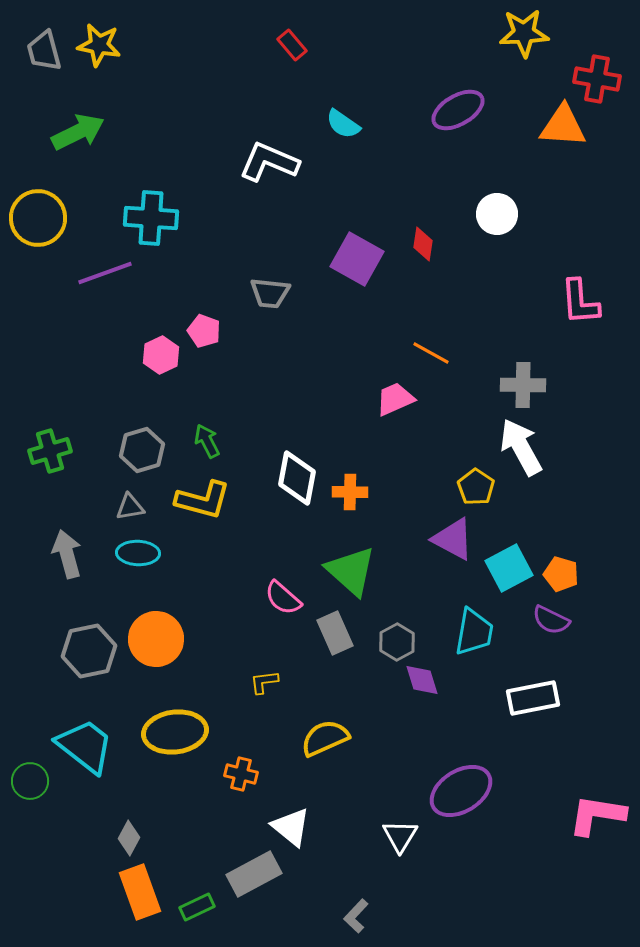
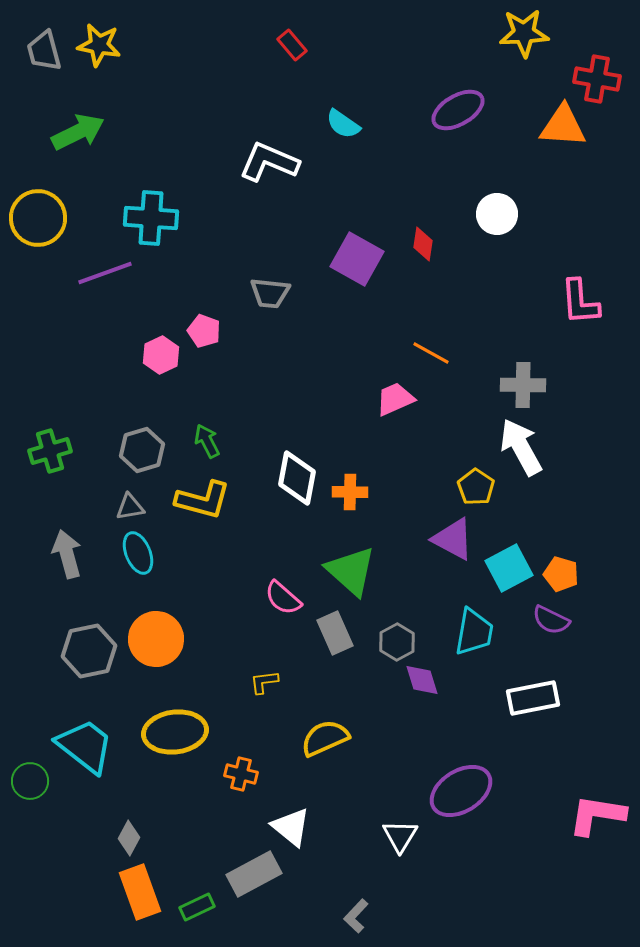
cyan ellipse at (138, 553): rotated 66 degrees clockwise
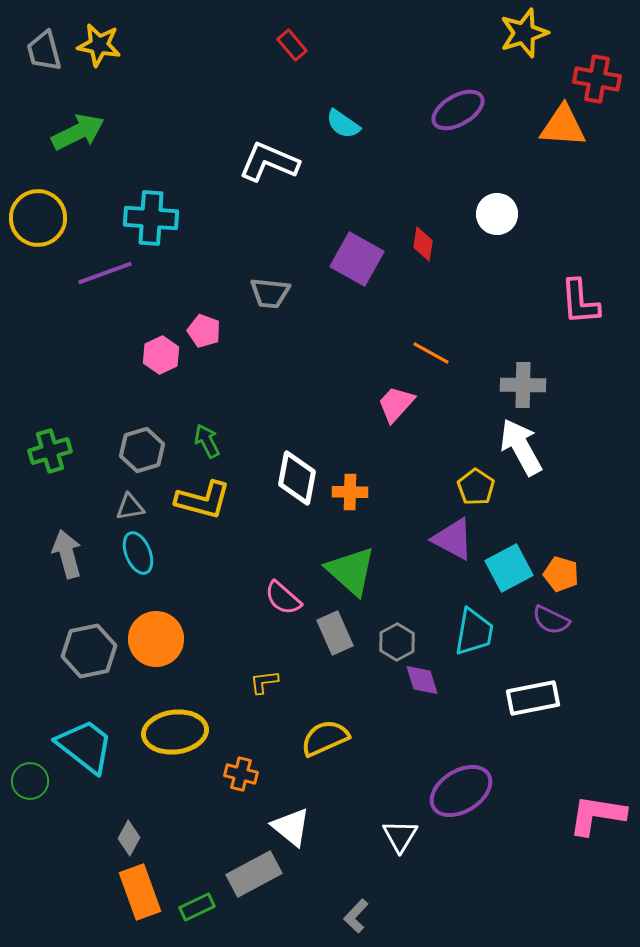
yellow star at (524, 33): rotated 15 degrees counterclockwise
pink trapezoid at (395, 399): moved 1 px right, 5 px down; rotated 24 degrees counterclockwise
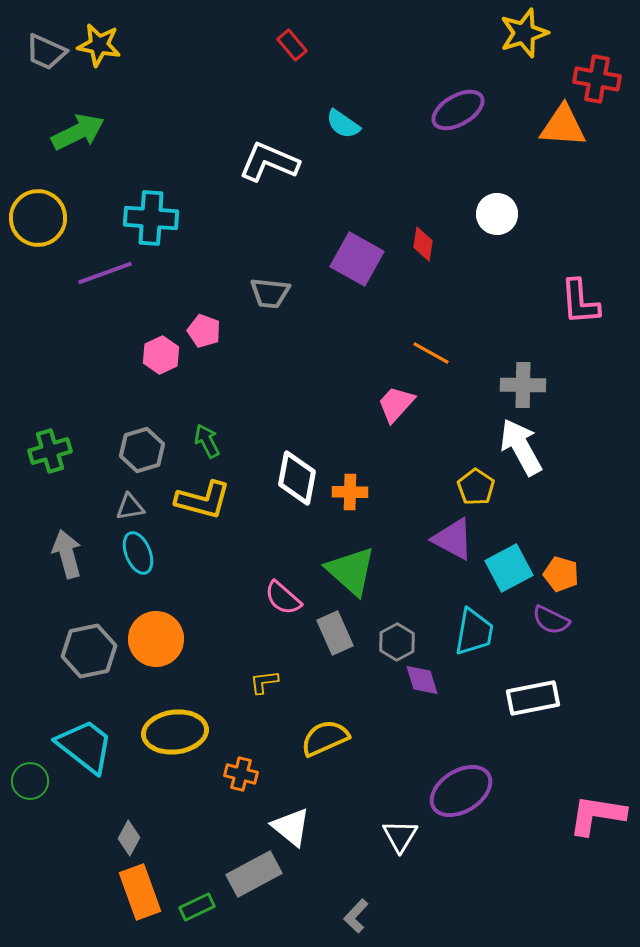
gray trapezoid at (44, 51): moved 2 px right, 1 px down; rotated 51 degrees counterclockwise
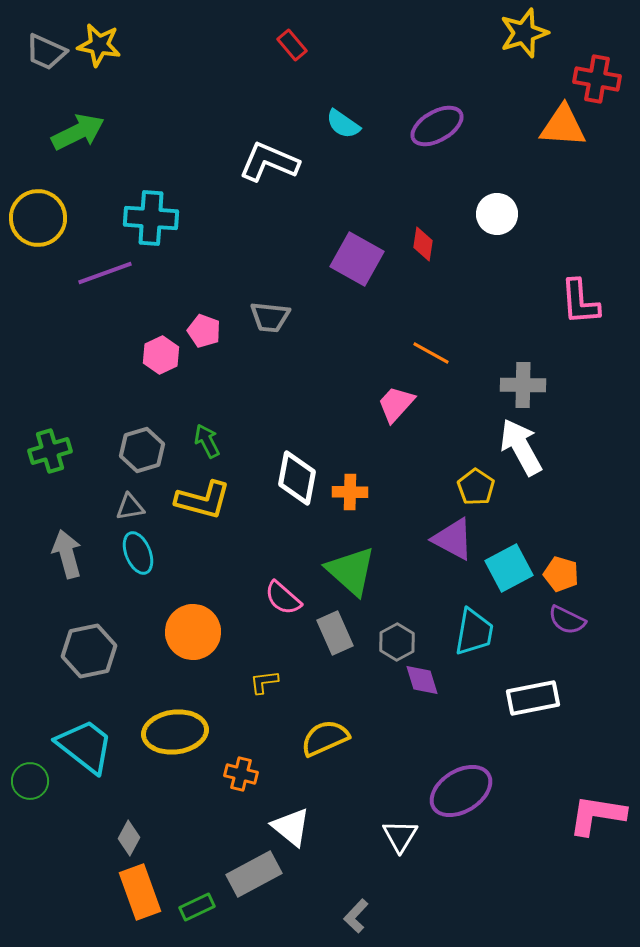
purple ellipse at (458, 110): moved 21 px left, 16 px down
gray trapezoid at (270, 293): moved 24 px down
purple semicircle at (551, 620): moved 16 px right
orange circle at (156, 639): moved 37 px right, 7 px up
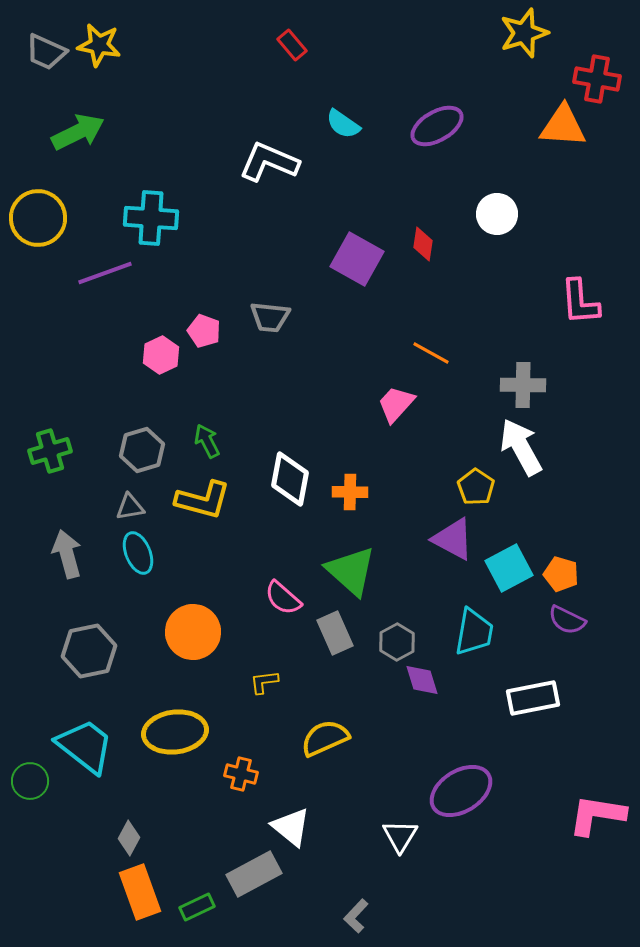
white diamond at (297, 478): moved 7 px left, 1 px down
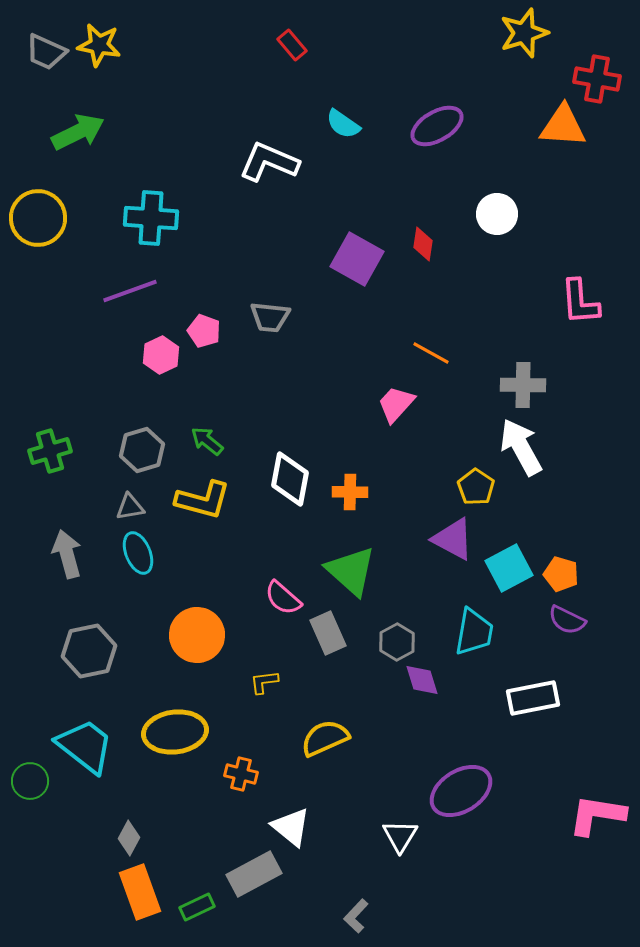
purple line at (105, 273): moved 25 px right, 18 px down
green arrow at (207, 441): rotated 24 degrees counterclockwise
orange circle at (193, 632): moved 4 px right, 3 px down
gray rectangle at (335, 633): moved 7 px left
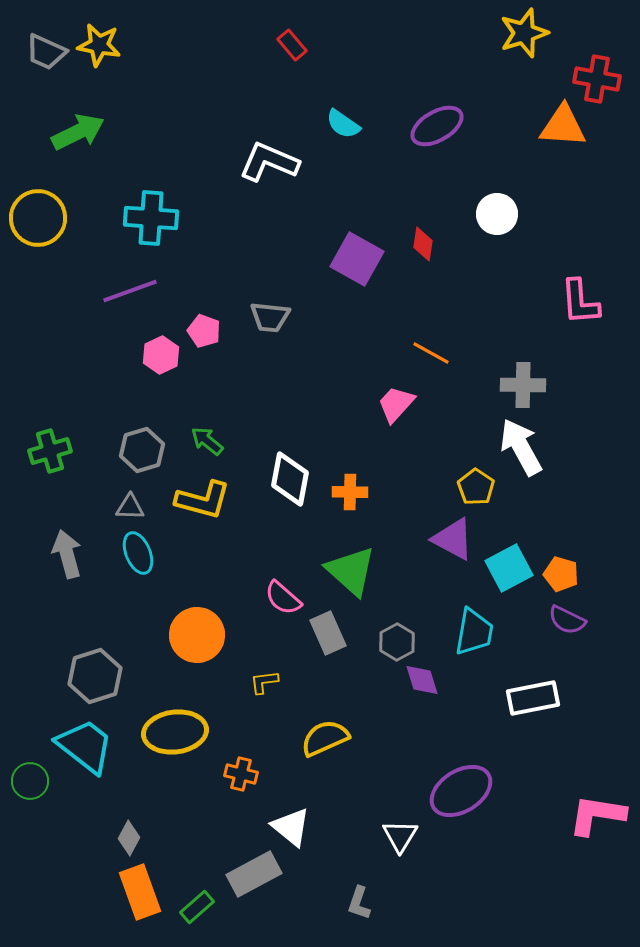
gray triangle at (130, 507): rotated 12 degrees clockwise
gray hexagon at (89, 651): moved 6 px right, 25 px down; rotated 6 degrees counterclockwise
green rectangle at (197, 907): rotated 16 degrees counterclockwise
gray L-shape at (356, 916): moved 3 px right, 13 px up; rotated 24 degrees counterclockwise
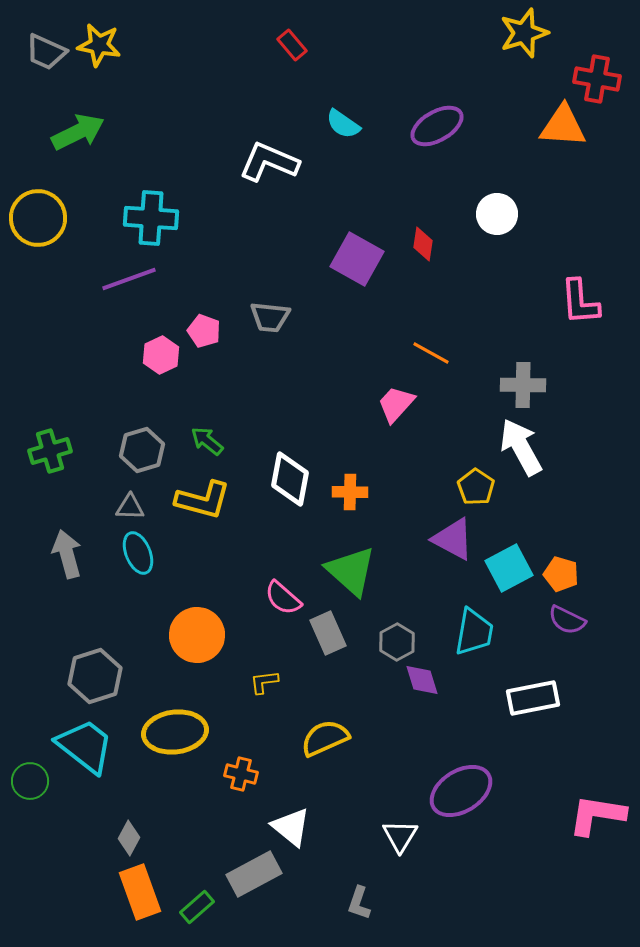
purple line at (130, 291): moved 1 px left, 12 px up
